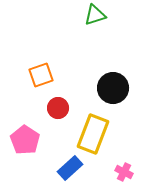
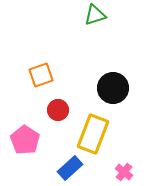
red circle: moved 2 px down
pink cross: rotated 12 degrees clockwise
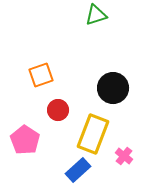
green triangle: moved 1 px right
blue rectangle: moved 8 px right, 2 px down
pink cross: moved 16 px up
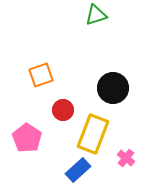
red circle: moved 5 px right
pink pentagon: moved 2 px right, 2 px up
pink cross: moved 2 px right, 2 px down
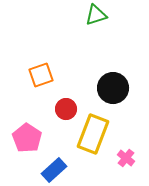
red circle: moved 3 px right, 1 px up
blue rectangle: moved 24 px left
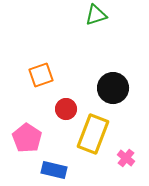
blue rectangle: rotated 55 degrees clockwise
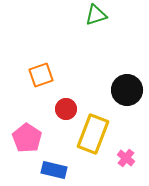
black circle: moved 14 px right, 2 px down
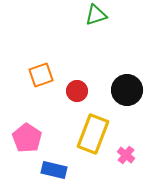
red circle: moved 11 px right, 18 px up
pink cross: moved 3 px up
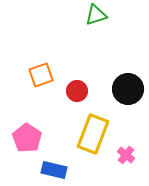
black circle: moved 1 px right, 1 px up
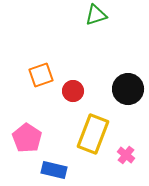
red circle: moved 4 px left
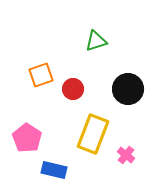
green triangle: moved 26 px down
red circle: moved 2 px up
